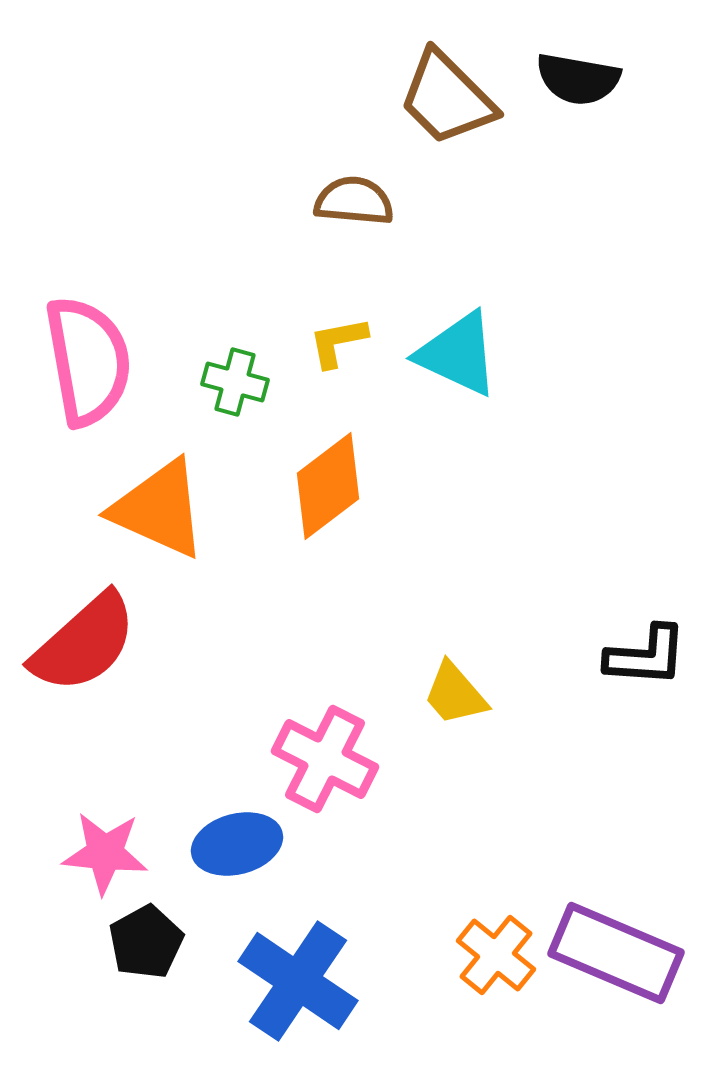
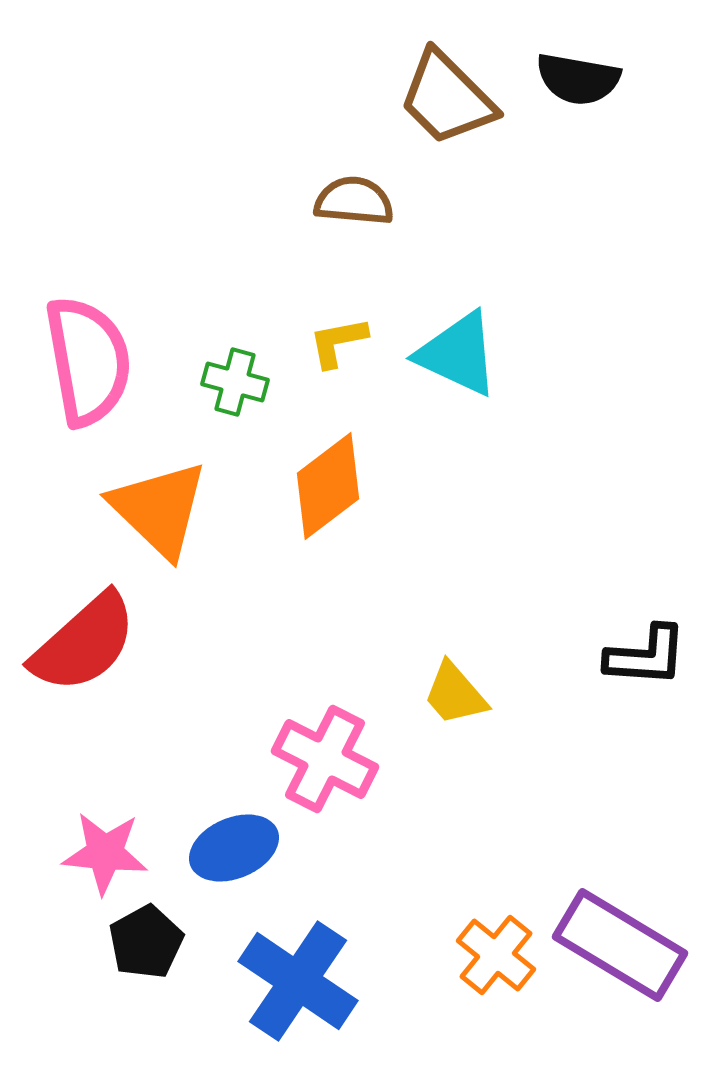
orange triangle: rotated 20 degrees clockwise
blue ellipse: moved 3 px left, 4 px down; rotated 8 degrees counterclockwise
purple rectangle: moved 4 px right, 8 px up; rotated 8 degrees clockwise
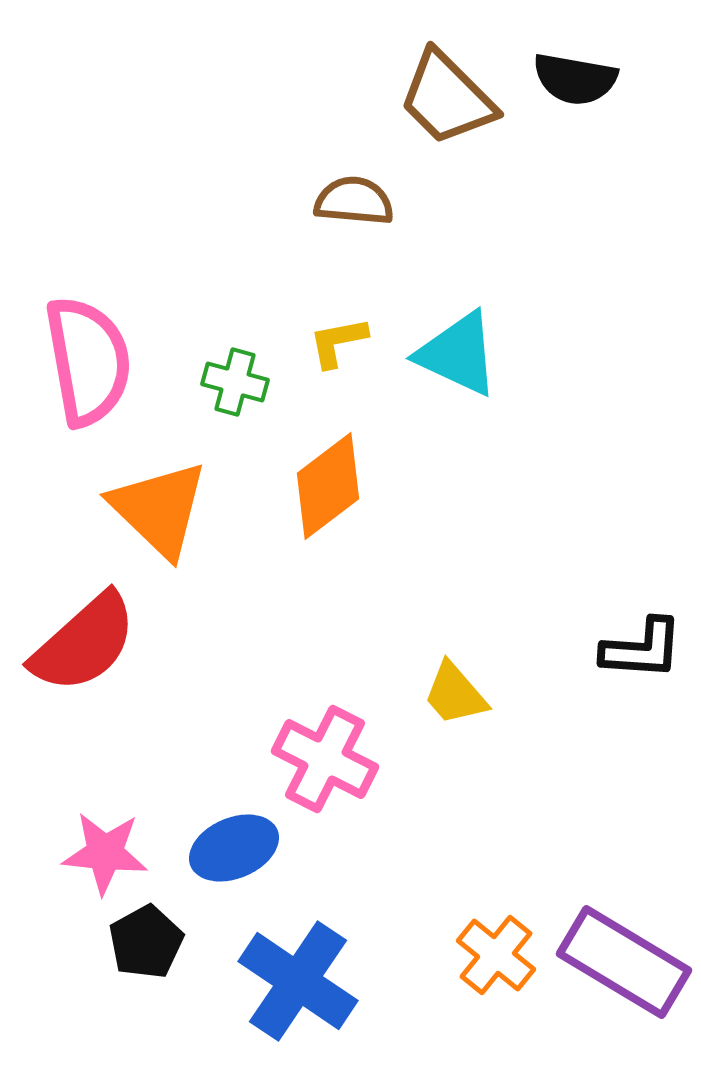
black semicircle: moved 3 px left
black L-shape: moved 4 px left, 7 px up
purple rectangle: moved 4 px right, 17 px down
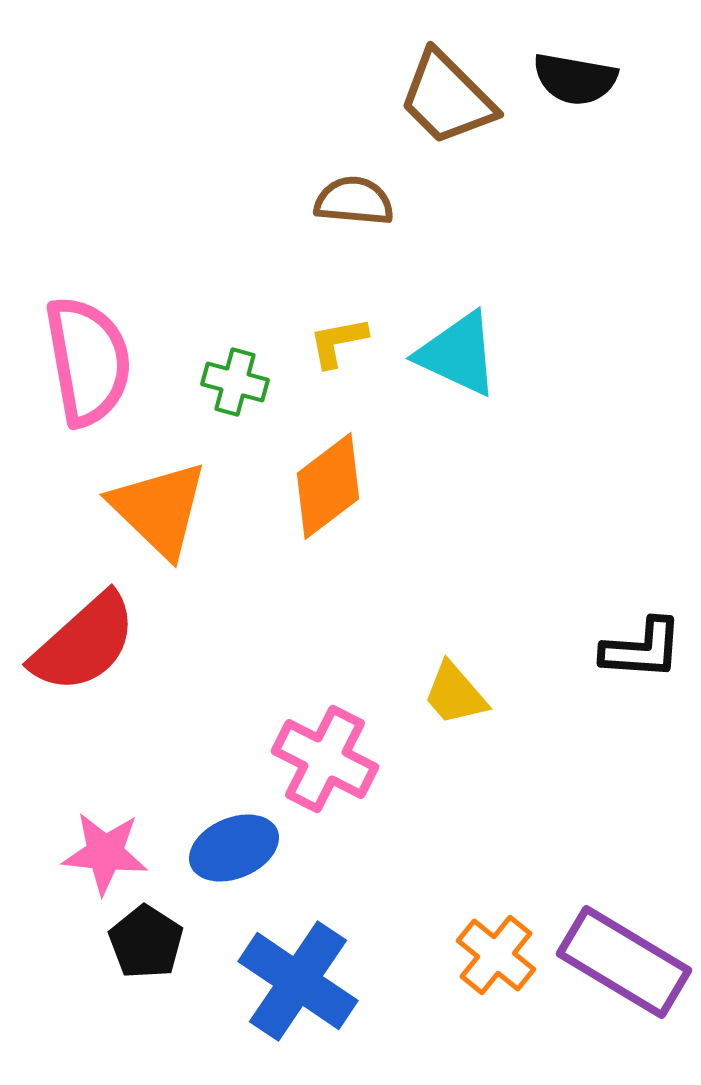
black pentagon: rotated 10 degrees counterclockwise
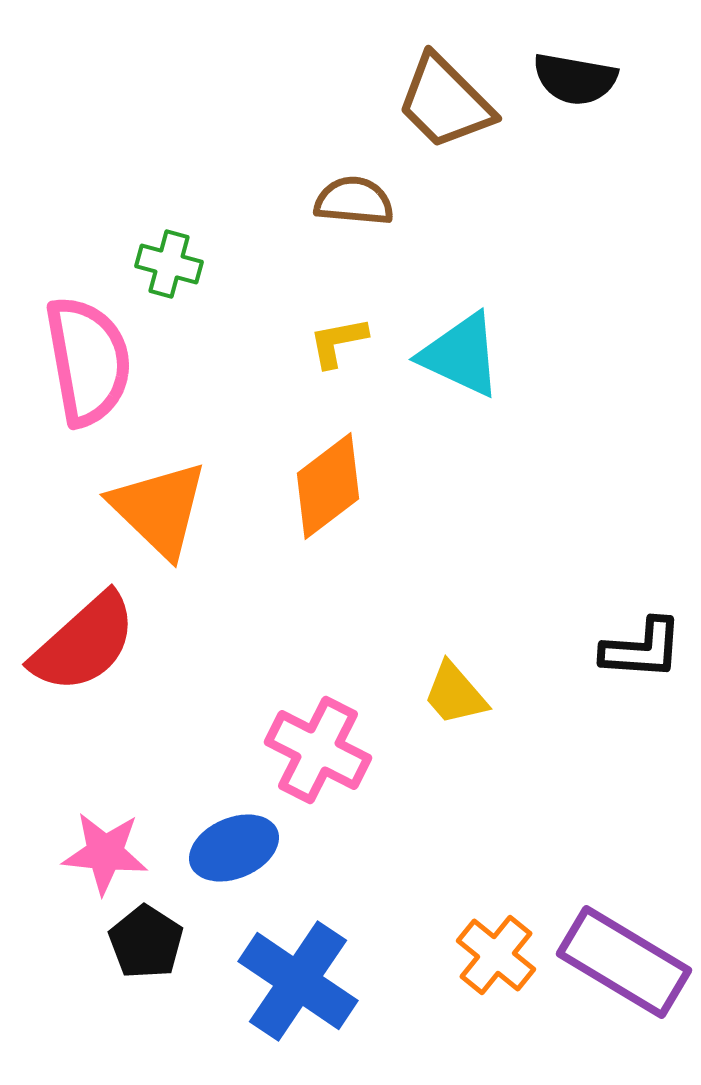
brown trapezoid: moved 2 px left, 4 px down
cyan triangle: moved 3 px right, 1 px down
green cross: moved 66 px left, 118 px up
pink cross: moved 7 px left, 9 px up
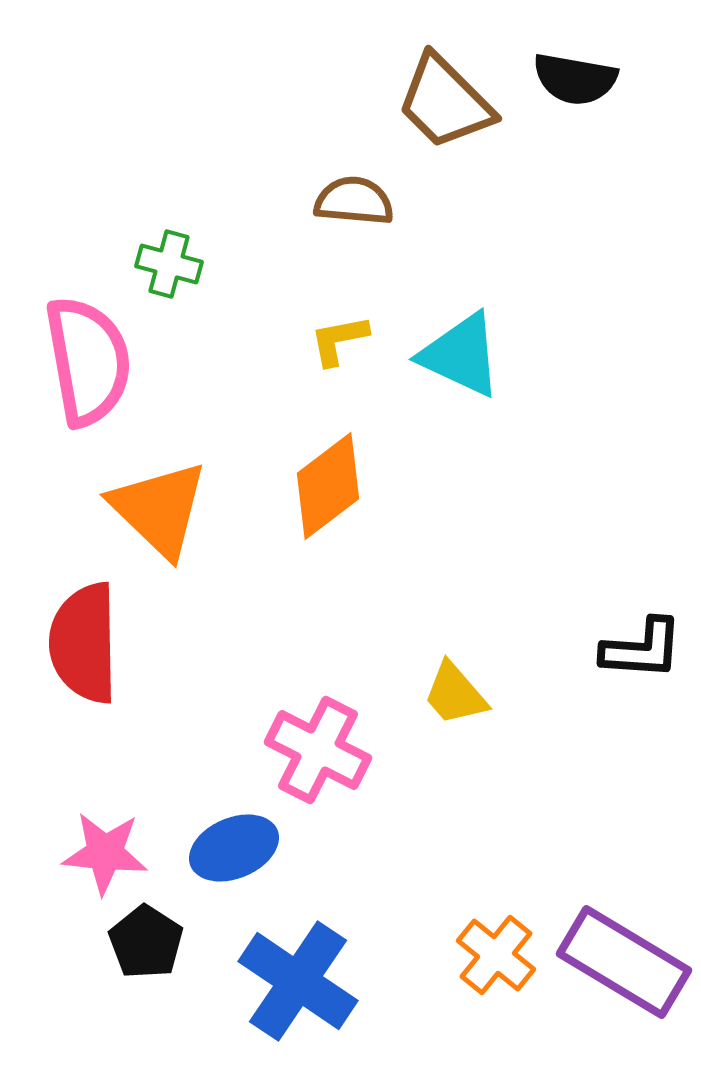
yellow L-shape: moved 1 px right, 2 px up
red semicircle: rotated 131 degrees clockwise
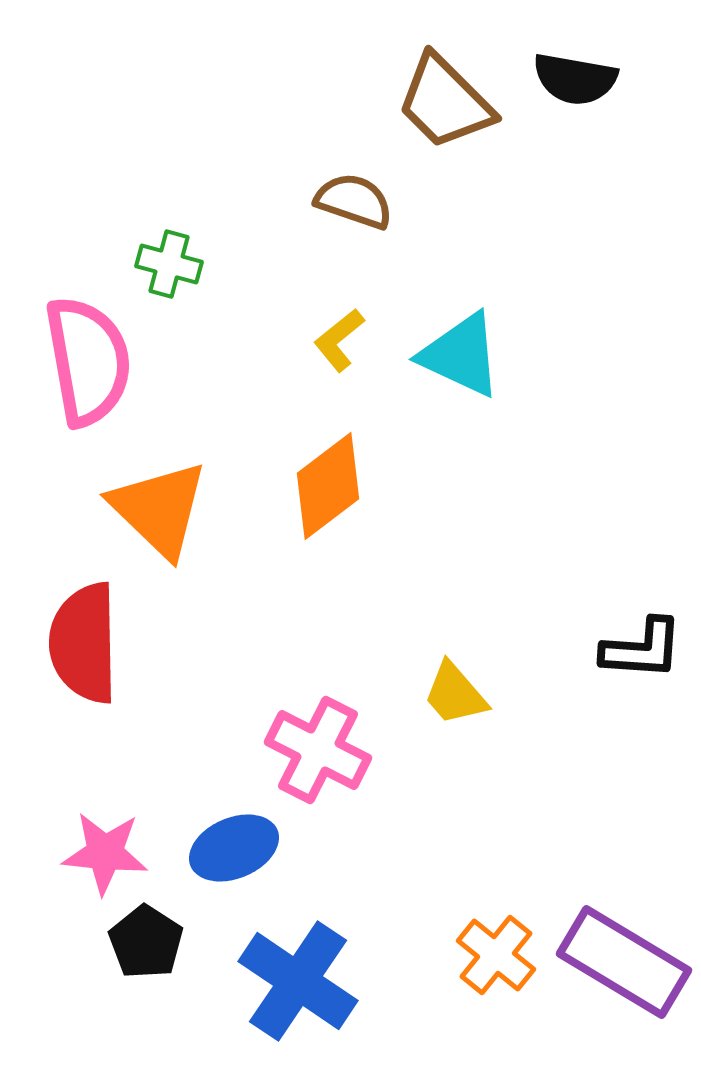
brown semicircle: rotated 14 degrees clockwise
yellow L-shape: rotated 28 degrees counterclockwise
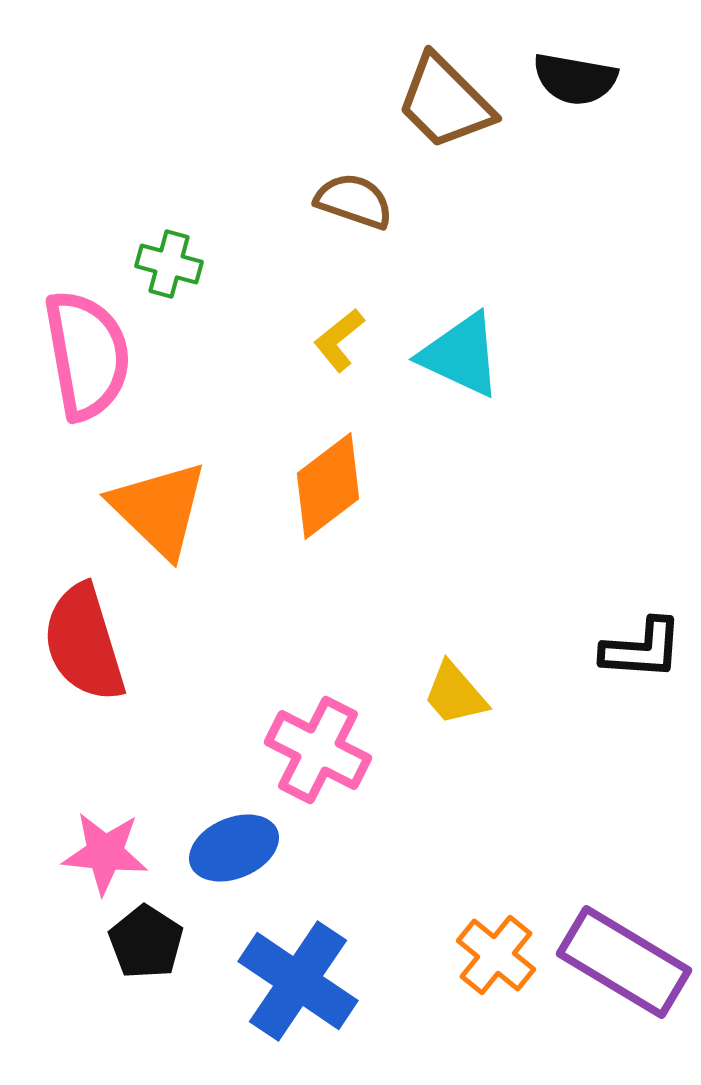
pink semicircle: moved 1 px left, 6 px up
red semicircle: rotated 16 degrees counterclockwise
